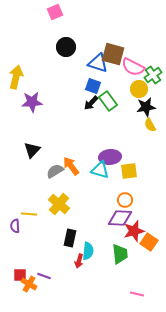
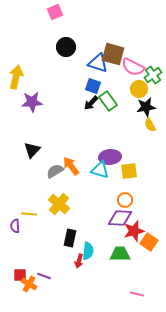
green trapezoid: rotated 85 degrees counterclockwise
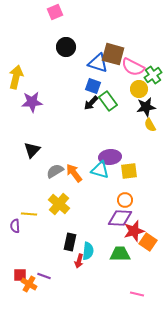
orange arrow: moved 3 px right, 7 px down
black rectangle: moved 4 px down
orange square: moved 1 px left
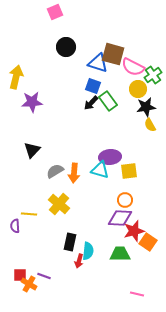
yellow circle: moved 1 px left
orange arrow: rotated 138 degrees counterclockwise
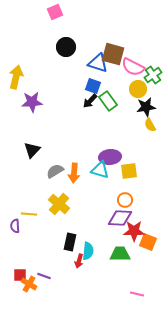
black arrow: moved 1 px left, 2 px up
red star: rotated 15 degrees clockwise
orange square: rotated 12 degrees counterclockwise
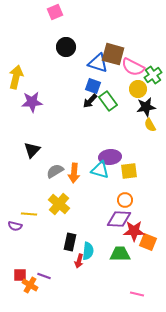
purple diamond: moved 1 px left, 1 px down
purple semicircle: rotated 72 degrees counterclockwise
orange cross: moved 1 px right, 1 px down
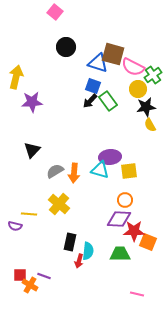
pink square: rotated 28 degrees counterclockwise
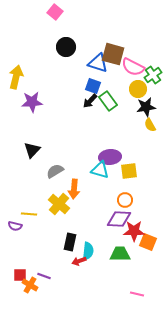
orange arrow: moved 16 px down
red arrow: rotated 56 degrees clockwise
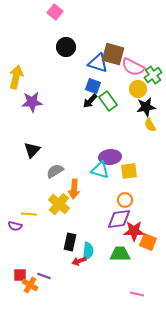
purple diamond: rotated 10 degrees counterclockwise
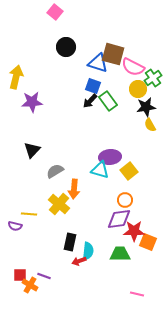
green cross: moved 3 px down
yellow square: rotated 30 degrees counterclockwise
